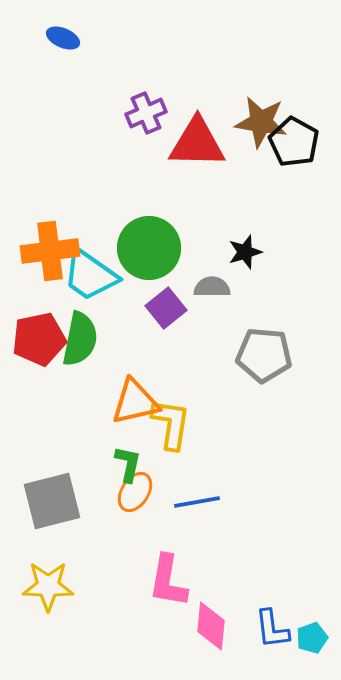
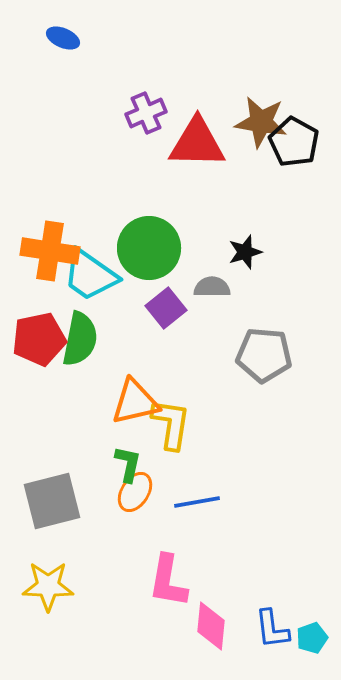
orange cross: rotated 16 degrees clockwise
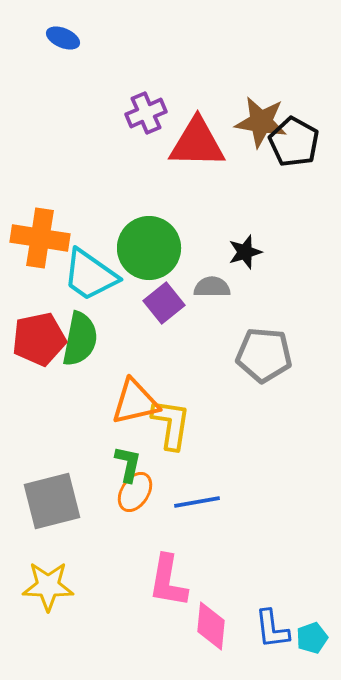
orange cross: moved 10 px left, 13 px up
purple square: moved 2 px left, 5 px up
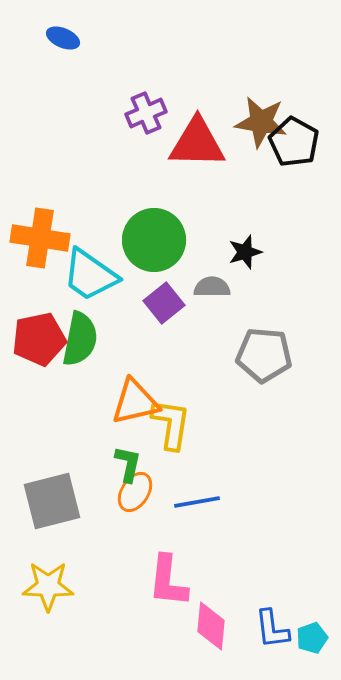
green circle: moved 5 px right, 8 px up
pink L-shape: rotated 4 degrees counterclockwise
